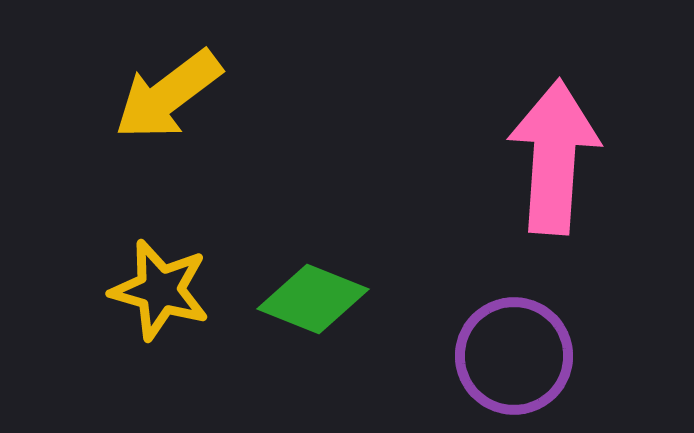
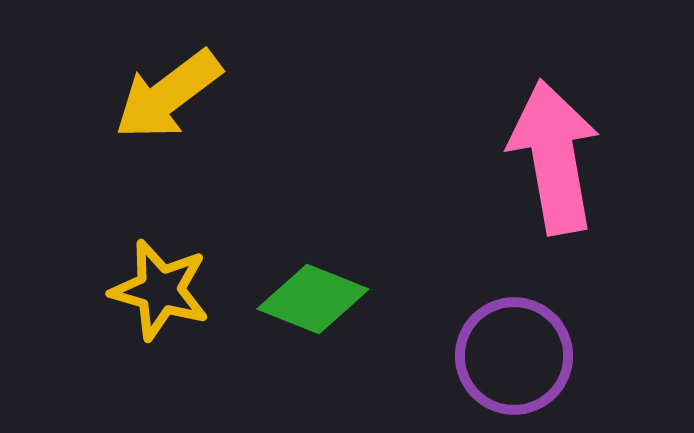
pink arrow: rotated 14 degrees counterclockwise
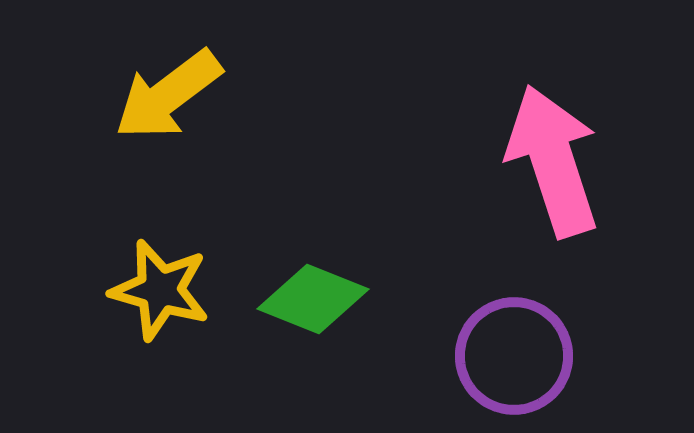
pink arrow: moved 1 px left, 4 px down; rotated 8 degrees counterclockwise
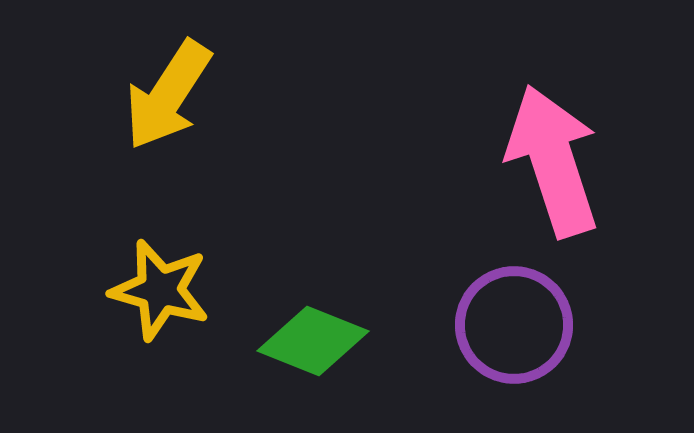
yellow arrow: rotated 20 degrees counterclockwise
green diamond: moved 42 px down
purple circle: moved 31 px up
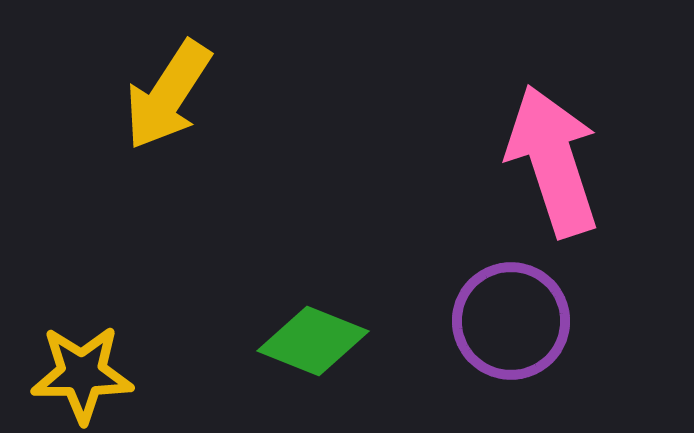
yellow star: moved 78 px left, 84 px down; rotated 16 degrees counterclockwise
purple circle: moved 3 px left, 4 px up
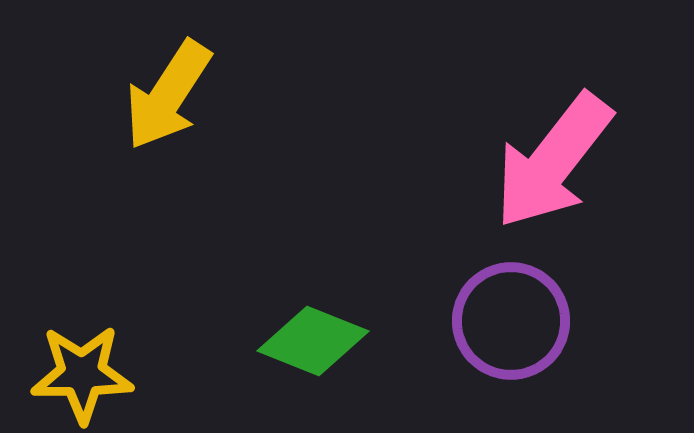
pink arrow: rotated 124 degrees counterclockwise
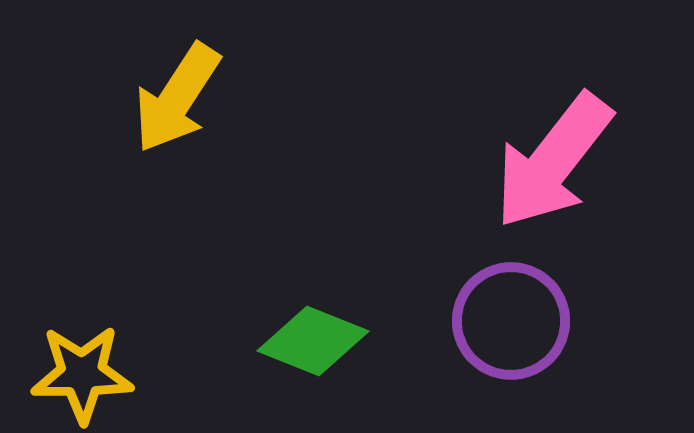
yellow arrow: moved 9 px right, 3 px down
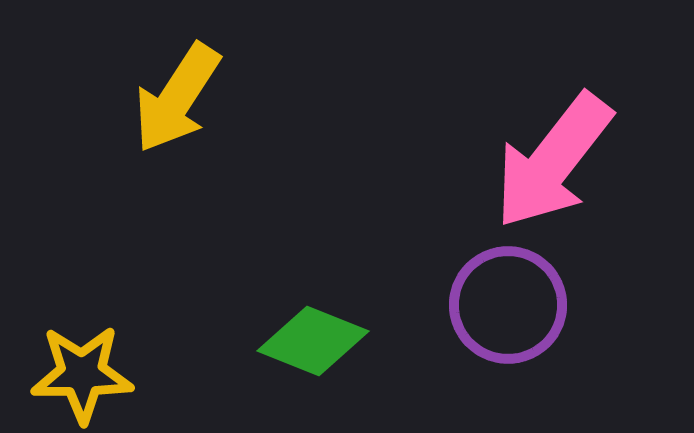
purple circle: moved 3 px left, 16 px up
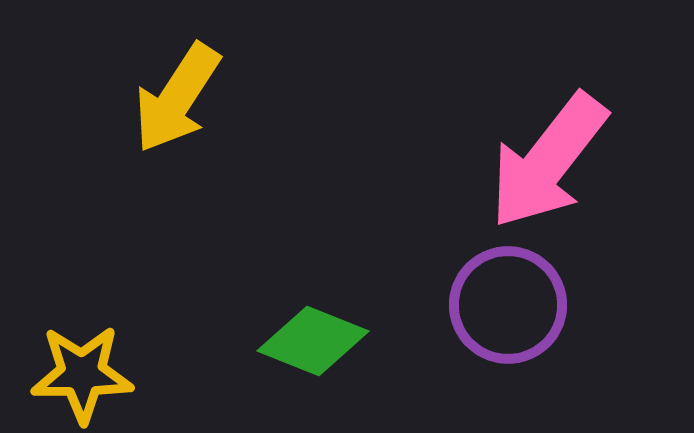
pink arrow: moved 5 px left
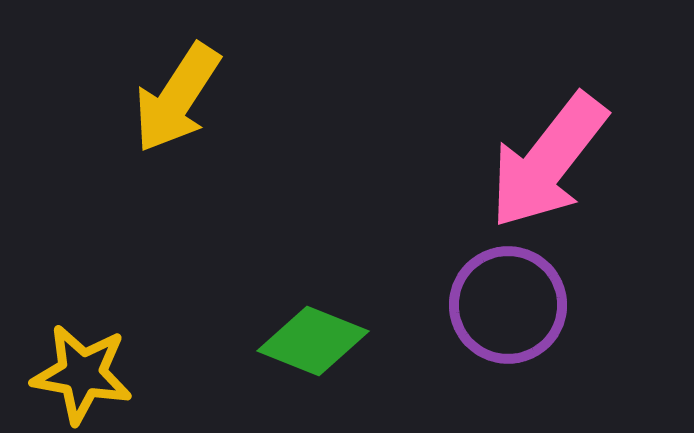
yellow star: rotated 10 degrees clockwise
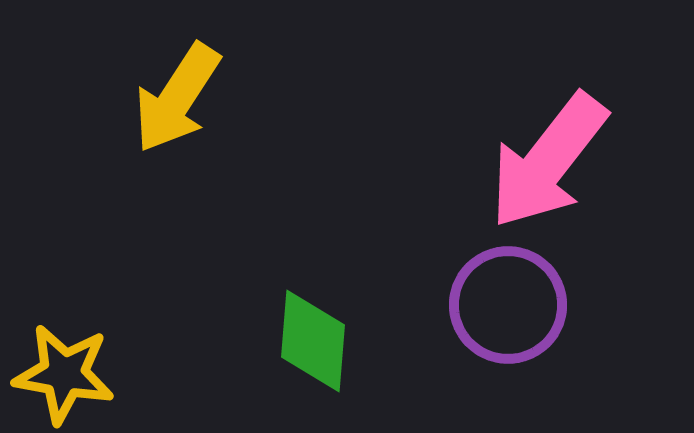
green diamond: rotated 73 degrees clockwise
yellow star: moved 18 px left
